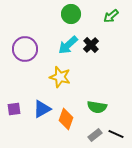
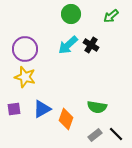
black cross: rotated 14 degrees counterclockwise
yellow star: moved 35 px left
black line: rotated 21 degrees clockwise
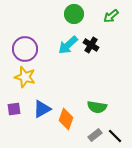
green circle: moved 3 px right
black line: moved 1 px left, 2 px down
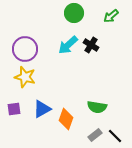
green circle: moved 1 px up
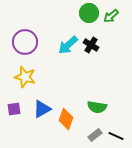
green circle: moved 15 px right
purple circle: moved 7 px up
black line: moved 1 px right; rotated 21 degrees counterclockwise
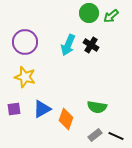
cyan arrow: rotated 25 degrees counterclockwise
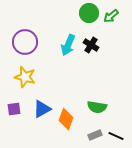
gray rectangle: rotated 16 degrees clockwise
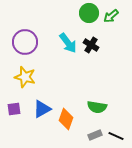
cyan arrow: moved 2 px up; rotated 60 degrees counterclockwise
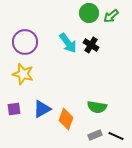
yellow star: moved 2 px left, 3 px up
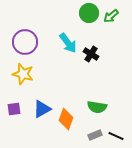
black cross: moved 9 px down
